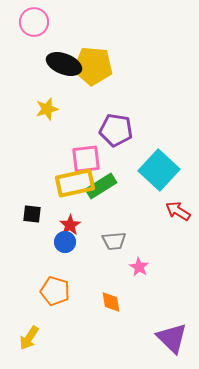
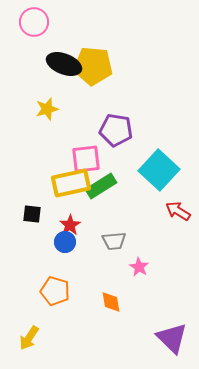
yellow rectangle: moved 4 px left
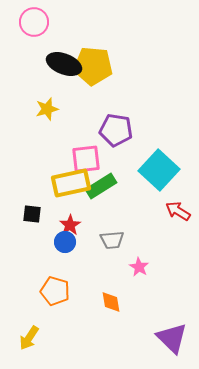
gray trapezoid: moved 2 px left, 1 px up
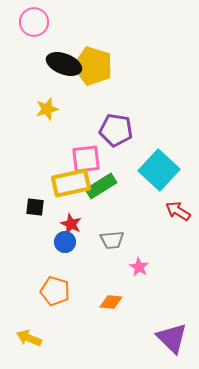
yellow pentagon: rotated 12 degrees clockwise
black square: moved 3 px right, 7 px up
red star: moved 1 px right, 1 px up; rotated 15 degrees counterclockwise
orange diamond: rotated 75 degrees counterclockwise
yellow arrow: rotated 80 degrees clockwise
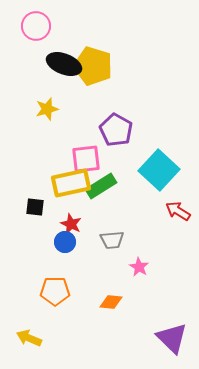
pink circle: moved 2 px right, 4 px down
purple pentagon: rotated 20 degrees clockwise
orange pentagon: rotated 16 degrees counterclockwise
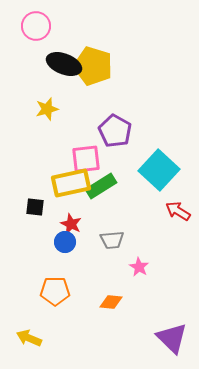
purple pentagon: moved 1 px left, 1 px down
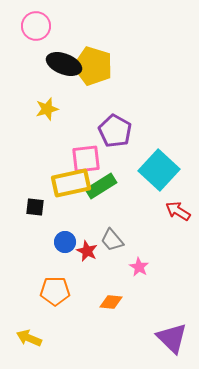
red star: moved 16 px right, 27 px down
gray trapezoid: rotated 55 degrees clockwise
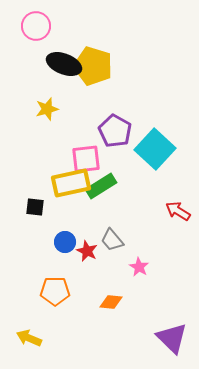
cyan square: moved 4 px left, 21 px up
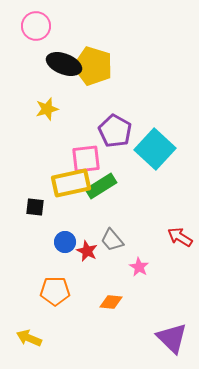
red arrow: moved 2 px right, 26 px down
